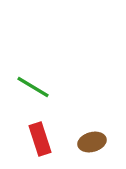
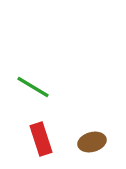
red rectangle: moved 1 px right
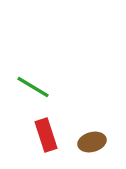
red rectangle: moved 5 px right, 4 px up
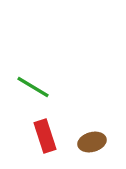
red rectangle: moved 1 px left, 1 px down
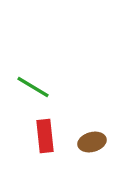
red rectangle: rotated 12 degrees clockwise
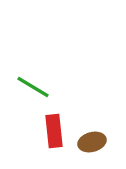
red rectangle: moved 9 px right, 5 px up
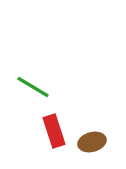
red rectangle: rotated 12 degrees counterclockwise
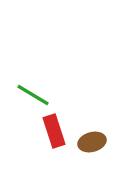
green line: moved 8 px down
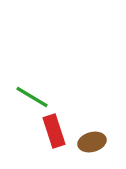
green line: moved 1 px left, 2 px down
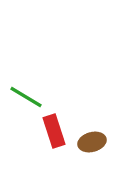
green line: moved 6 px left
